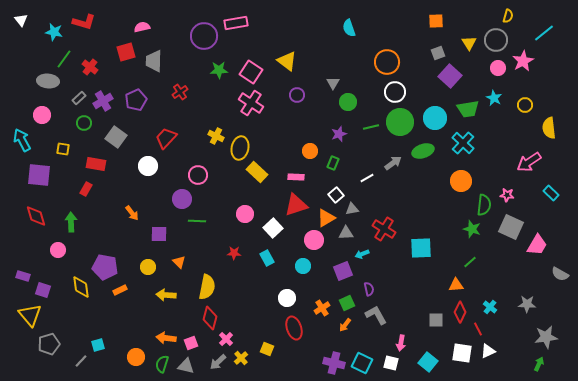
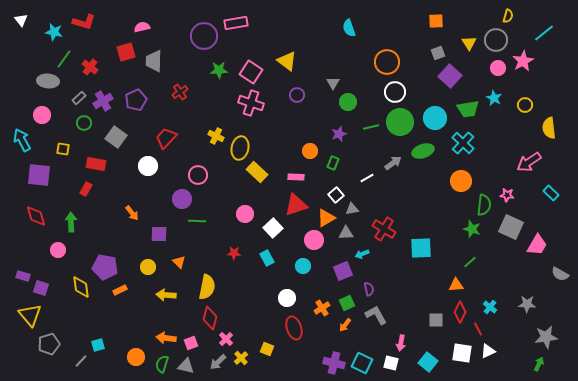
pink cross at (251, 103): rotated 15 degrees counterclockwise
purple square at (43, 290): moved 2 px left, 2 px up
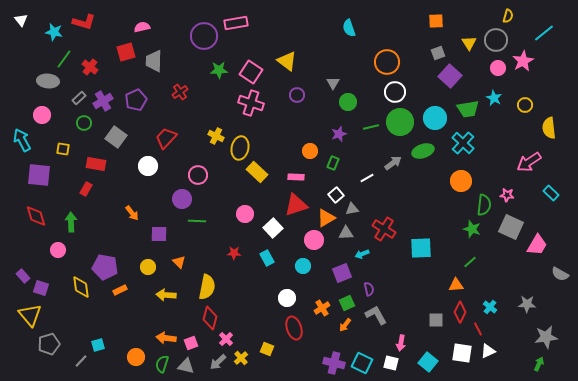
purple square at (343, 271): moved 1 px left, 2 px down
purple rectangle at (23, 276): rotated 32 degrees clockwise
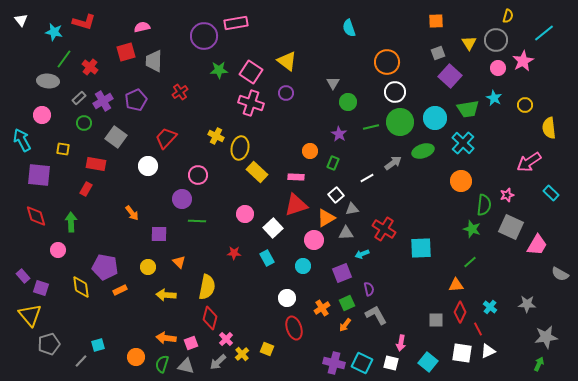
purple circle at (297, 95): moved 11 px left, 2 px up
purple star at (339, 134): rotated 21 degrees counterclockwise
pink star at (507, 195): rotated 24 degrees counterclockwise
yellow cross at (241, 358): moved 1 px right, 4 px up
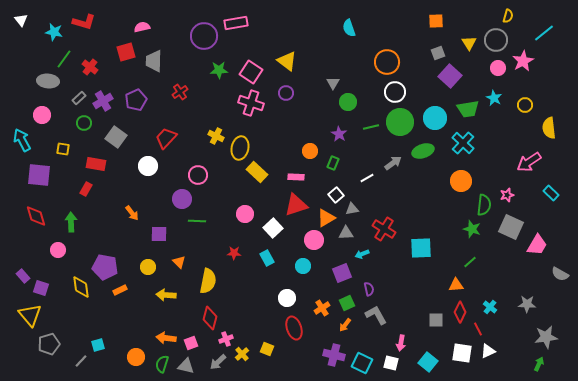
yellow semicircle at (207, 287): moved 1 px right, 6 px up
pink cross at (226, 339): rotated 24 degrees clockwise
purple cross at (334, 363): moved 8 px up
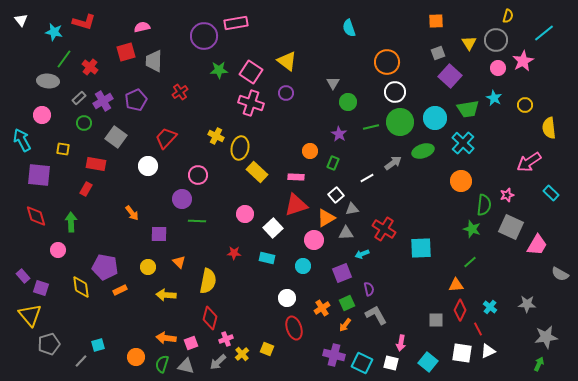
cyan rectangle at (267, 258): rotated 49 degrees counterclockwise
red diamond at (460, 312): moved 2 px up
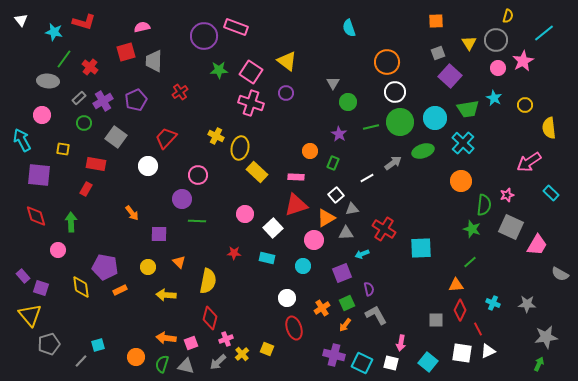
pink rectangle at (236, 23): moved 4 px down; rotated 30 degrees clockwise
cyan cross at (490, 307): moved 3 px right, 4 px up; rotated 16 degrees counterclockwise
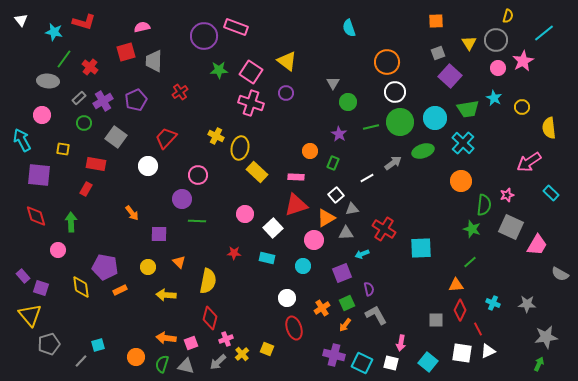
yellow circle at (525, 105): moved 3 px left, 2 px down
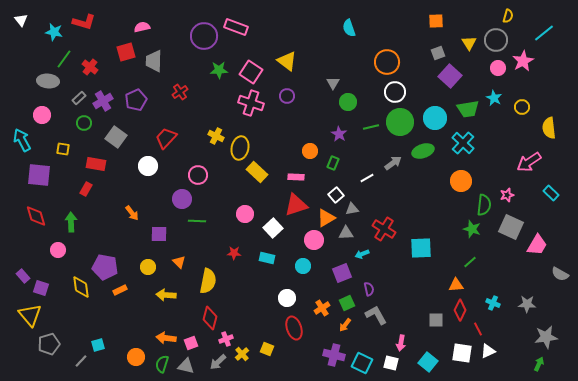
purple circle at (286, 93): moved 1 px right, 3 px down
